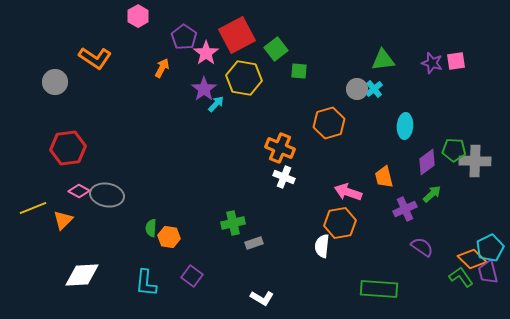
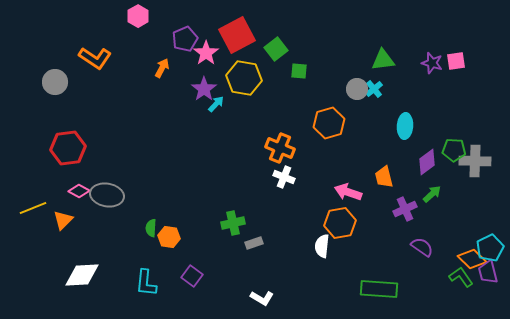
purple pentagon at (184, 37): moved 1 px right, 2 px down; rotated 15 degrees clockwise
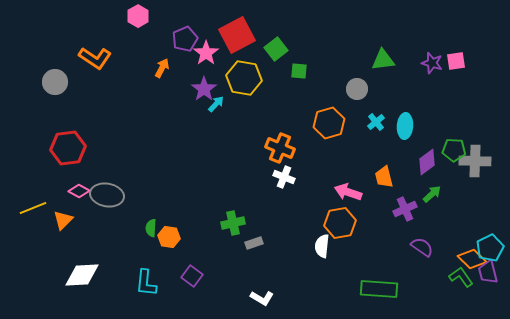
cyan cross at (374, 89): moved 2 px right, 33 px down
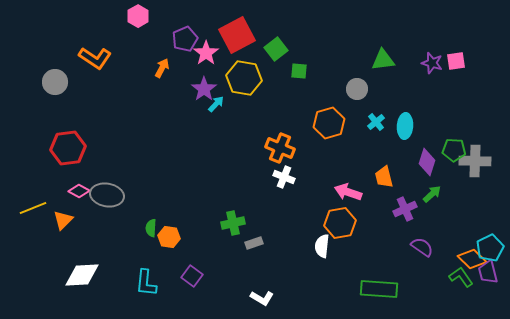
purple diamond at (427, 162): rotated 36 degrees counterclockwise
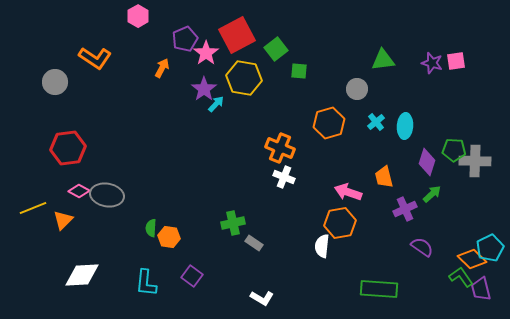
gray rectangle at (254, 243): rotated 54 degrees clockwise
purple trapezoid at (488, 272): moved 7 px left, 17 px down
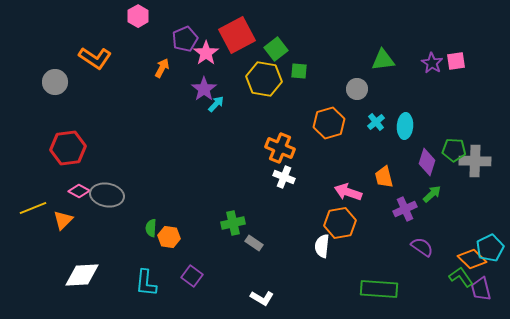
purple star at (432, 63): rotated 15 degrees clockwise
yellow hexagon at (244, 78): moved 20 px right, 1 px down
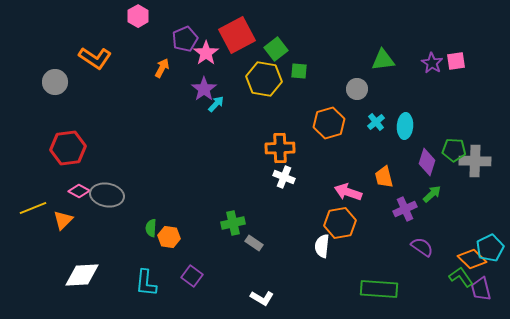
orange cross at (280, 148): rotated 24 degrees counterclockwise
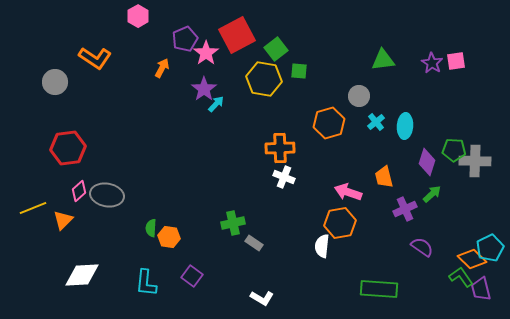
gray circle at (357, 89): moved 2 px right, 7 px down
pink diamond at (79, 191): rotated 70 degrees counterclockwise
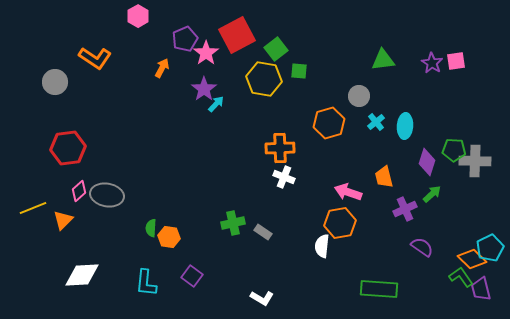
gray rectangle at (254, 243): moved 9 px right, 11 px up
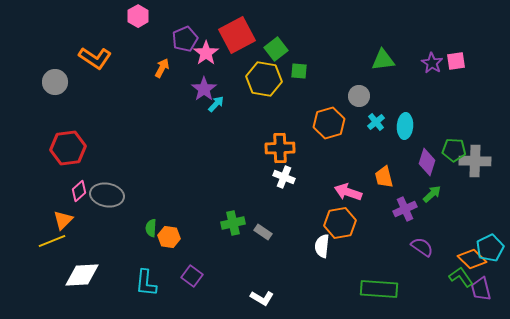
yellow line at (33, 208): moved 19 px right, 33 px down
